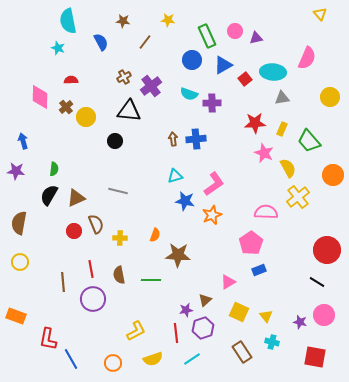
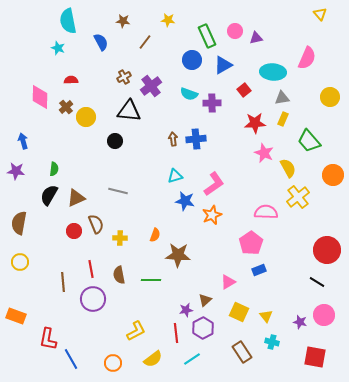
red square at (245, 79): moved 1 px left, 11 px down
yellow rectangle at (282, 129): moved 1 px right, 10 px up
purple hexagon at (203, 328): rotated 10 degrees counterclockwise
yellow semicircle at (153, 359): rotated 18 degrees counterclockwise
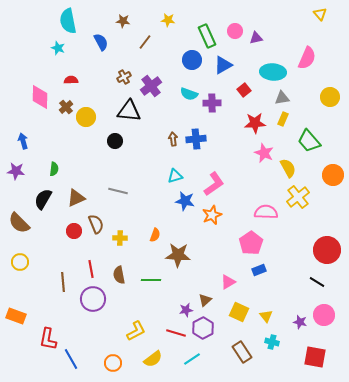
black semicircle at (49, 195): moved 6 px left, 4 px down
brown semicircle at (19, 223): rotated 55 degrees counterclockwise
red line at (176, 333): rotated 66 degrees counterclockwise
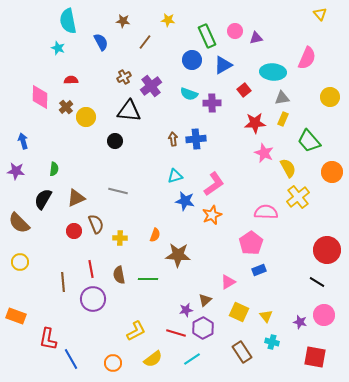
orange circle at (333, 175): moved 1 px left, 3 px up
green line at (151, 280): moved 3 px left, 1 px up
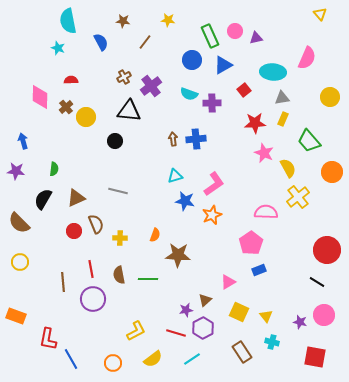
green rectangle at (207, 36): moved 3 px right
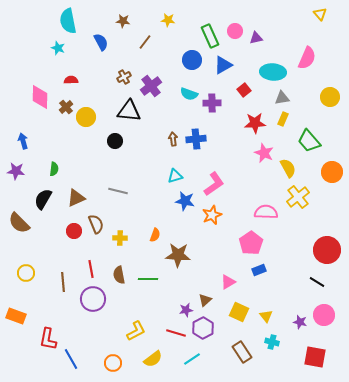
yellow circle at (20, 262): moved 6 px right, 11 px down
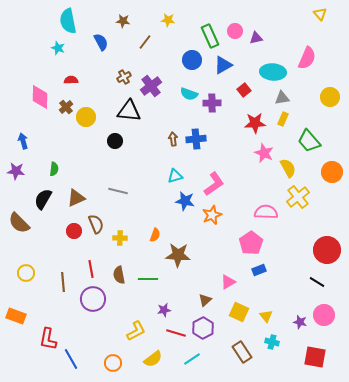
purple star at (186, 310): moved 22 px left
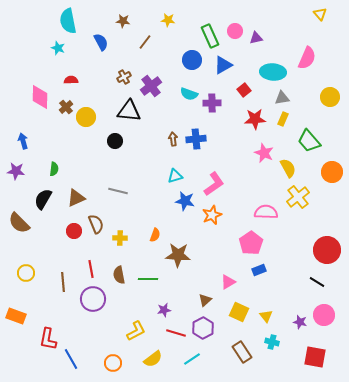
red star at (255, 123): moved 4 px up
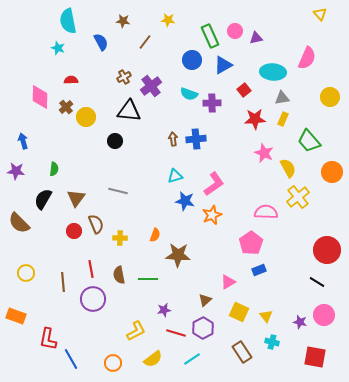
brown triangle at (76, 198): rotated 30 degrees counterclockwise
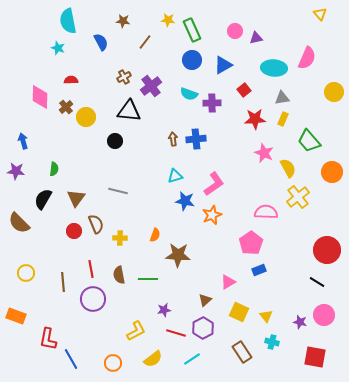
green rectangle at (210, 36): moved 18 px left, 6 px up
cyan ellipse at (273, 72): moved 1 px right, 4 px up
yellow circle at (330, 97): moved 4 px right, 5 px up
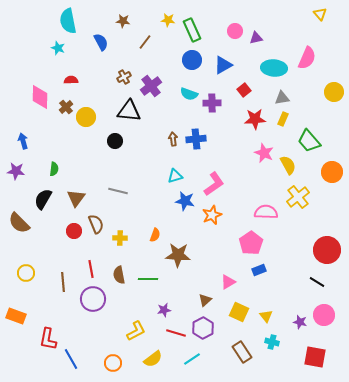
yellow semicircle at (288, 168): moved 3 px up
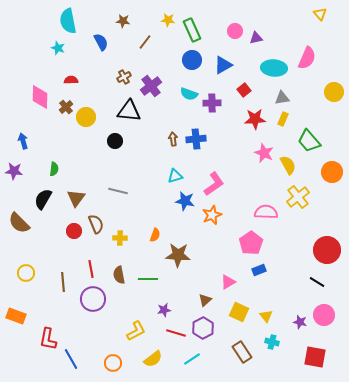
purple star at (16, 171): moved 2 px left
